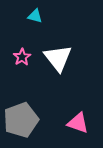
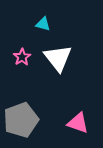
cyan triangle: moved 8 px right, 8 px down
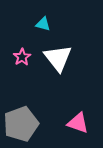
gray pentagon: moved 4 px down
